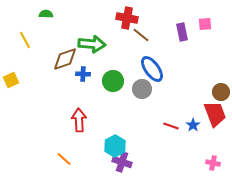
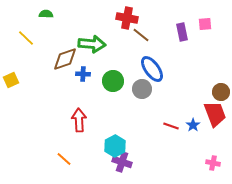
yellow line: moved 1 px right, 2 px up; rotated 18 degrees counterclockwise
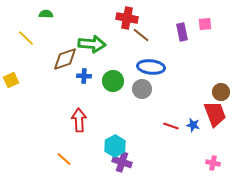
blue ellipse: moved 1 px left, 2 px up; rotated 48 degrees counterclockwise
blue cross: moved 1 px right, 2 px down
blue star: rotated 24 degrees counterclockwise
